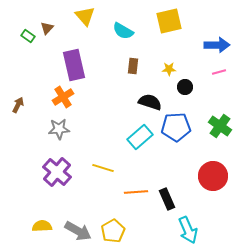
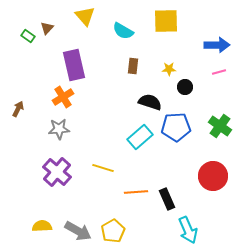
yellow square: moved 3 px left; rotated 12 degrees clockwise
brown arrow: moved 4 px down
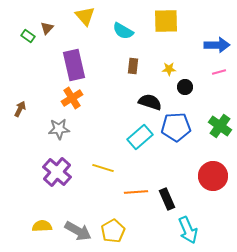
orange cross: moved 9 px right, 1 px down
brown arrow: moved 2 px right
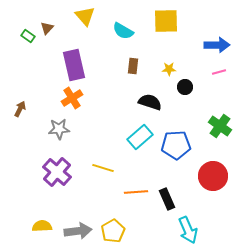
blue pentagon: moved 18 px down
gray arrow: rotated 36 degrees counterclockwise
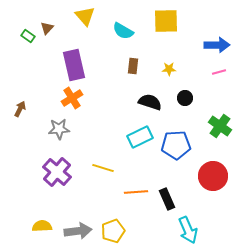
black circle: moved 11 px down
cyan rectangle: rotated 15 degrees clockwise
yellow pentagon: rotated 10 degrees clockwise
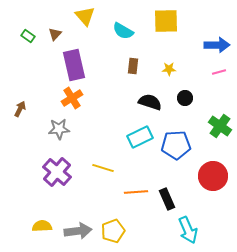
brown triangle: moved 8 px right, 6 px down
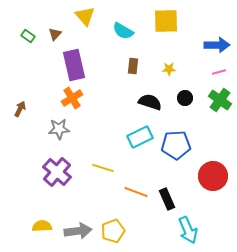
green cross: moved 26 px up
orange line: rotated 25 degrees clockwise
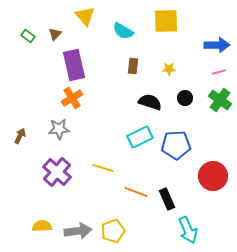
brown arrow: moved 27 px down
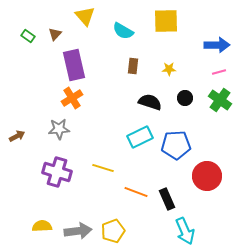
brown arrow: moved 3 px left; rotated 35 degrees clockwise
purple cross: rotated 24 degrees counterclockwise
red circle: moved 6 px left
cyan arrow: moved 3 px left, 1 px down
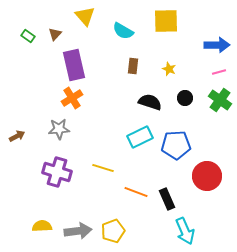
yellow star: rotated 24 degrees clockwise
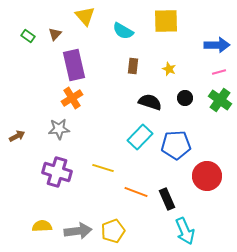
cyan rectangle: rotated 20 degrees counterclockwise
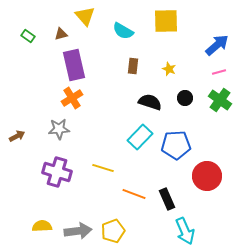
brown triangle: moved 6 px right; rotated 32 degrees clockwise
blue arrow: rotated 40 degrees counterclockwise
orange line: moved 2 px left, 2 px down
